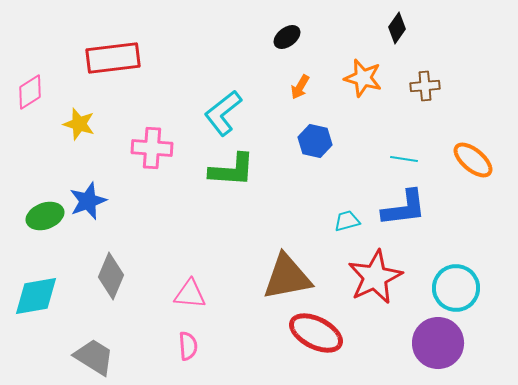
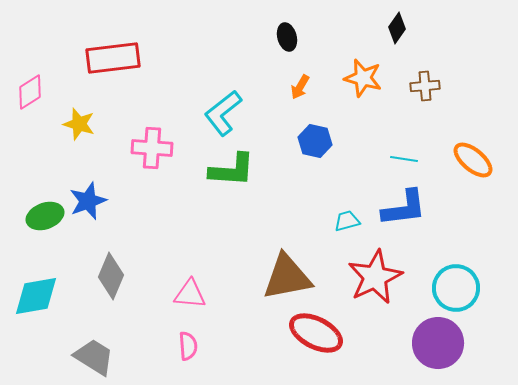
black ellipse: rotated 68 degrees counterclockwise
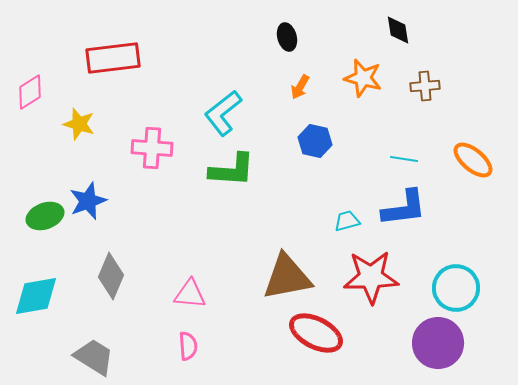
black diamond: moved 1 px right, 2 px down; rotated 44 degrees counterclockwise
red star: moved 4 px left; rotated 24 degrees clockwise
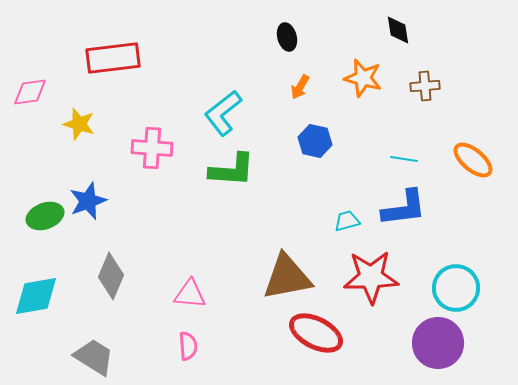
pink diamond: rotated 24 degrees clockwise
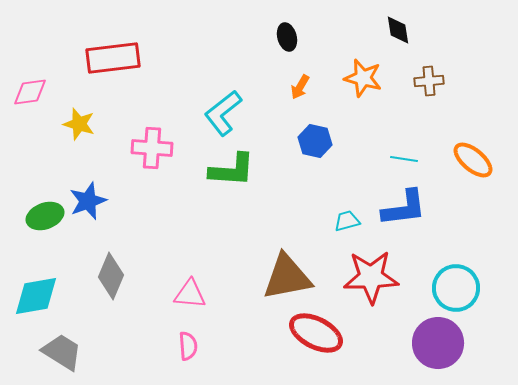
brown cross: moved 4 px right, 5 px up
gray trapezoid: moved 32 px left, 5 px up
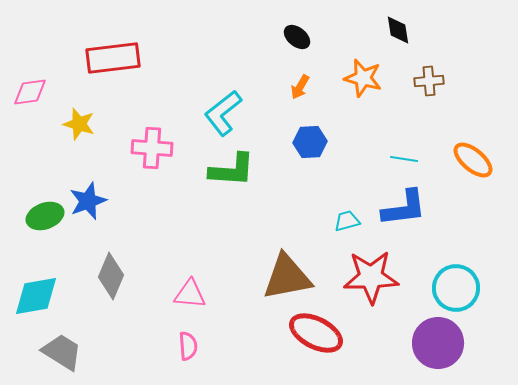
black ellipse: moved 10 px right; rotated 36 degrees counterclockwise
blue hexagon: moved 5 px left, 1 px down; rotated 16 degrees counterclockwise
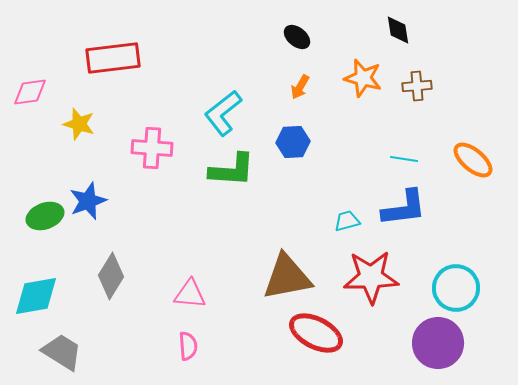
brown cross: moved 12 px left, 5 px down
blue hexagon: moved 17 px left
gray diamond: rotated 9 degrees clockwise
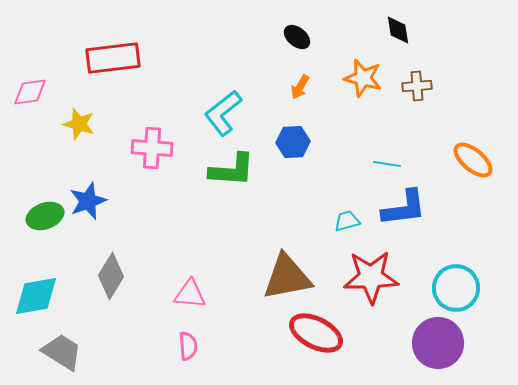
cyan line: moved 17 px left, 5 px down
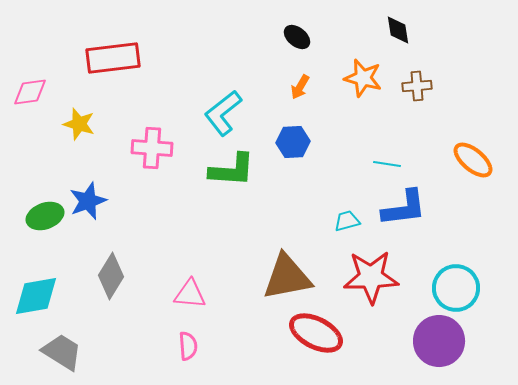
purple circle: moved 1 px right, 2 px up
